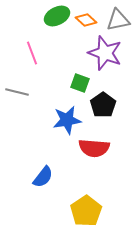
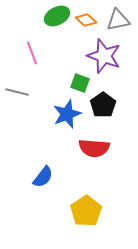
purple star: moved 1 px left, 3 px down
blue star: moved 6 px up; rotated 12 degrees counterclockwise
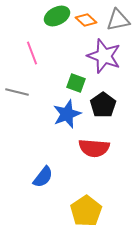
green square: moved 4 px left
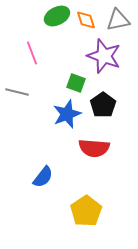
orange diamond: rotated 30 degrees clockwise
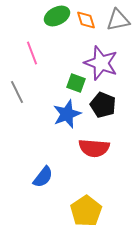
purple star: moved 3 px left, 7 px down
gray line: rotated 50 degrees clockwise
black pentagon: rotated 15 degrees counterclockwise
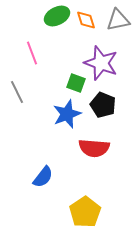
yellow pentagon: moved 1 px left, 1 px down
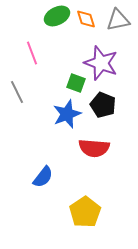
orange diamond: moved 1 px up
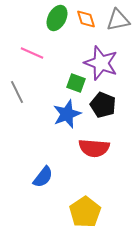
green ellipse: moved 2 px down; rotated 35 degrees counterclockwise
pink line: rotated 45 degrees counterclockwise
